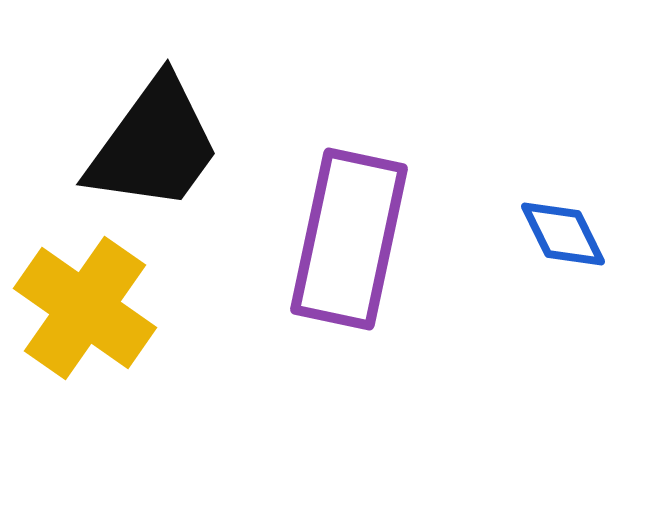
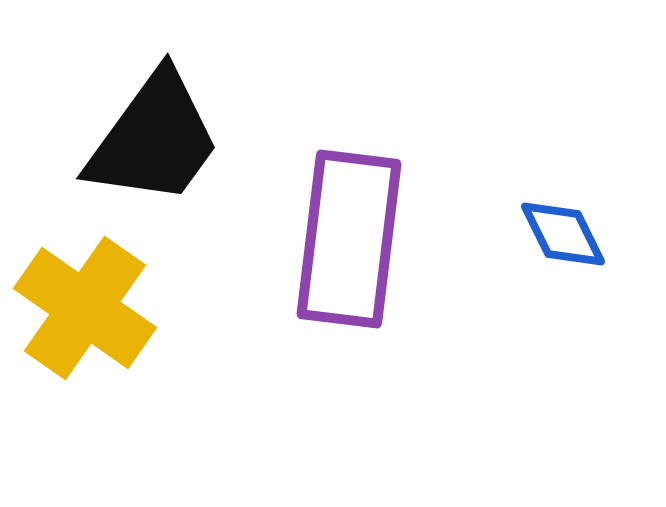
black trapezoid: moved 6 px up
purple rectangle: rotated 5 degrees counterclockwise
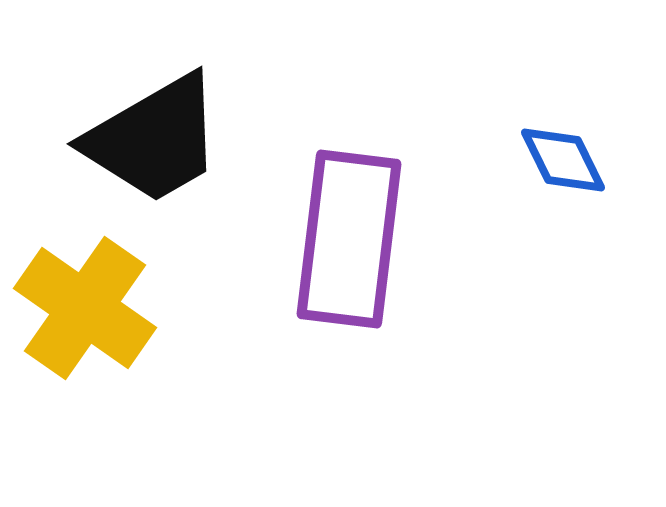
black trapezoid: rotated 24 degrees clockwise
blue diamond: moved 74 px up
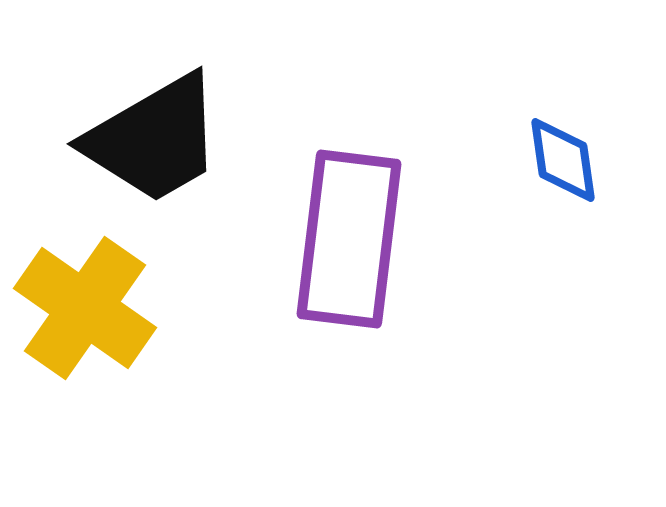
blue diamond: rotated 18 degrees clockwise
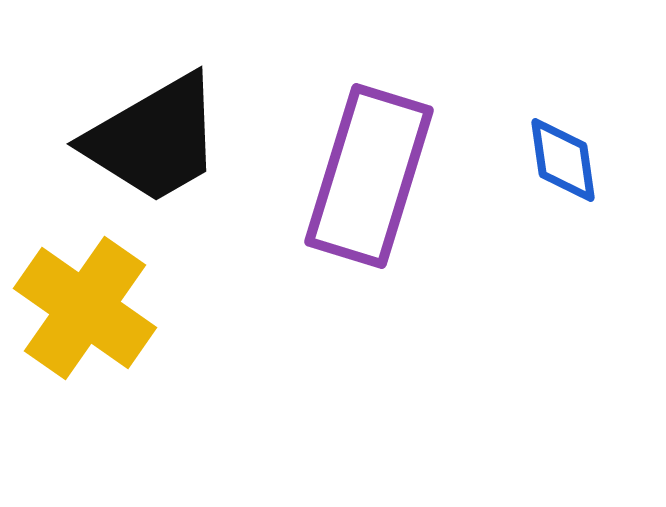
purple rectangle: moved 20 px right, 63 px up; rotated 10 degrees clockwise
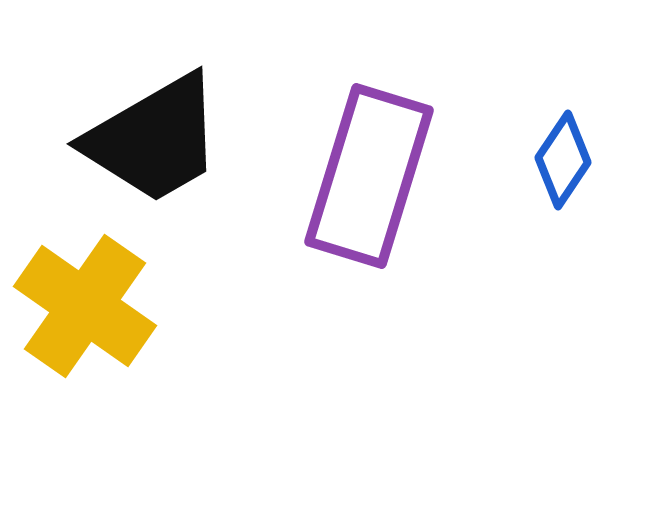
blue diamond: rotated 42 degrees clockwise
yellow cross: moved 2 px up
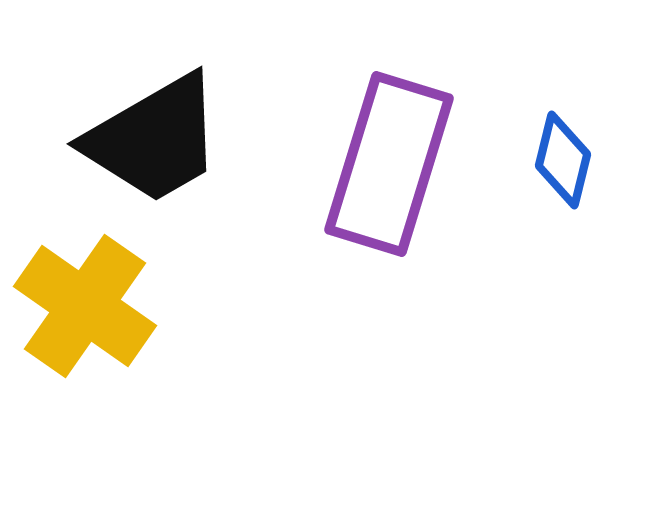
blue diamond: rotated 20 degrees counterclockwise
purple rectangle: moved 20 px right, 12 px up
